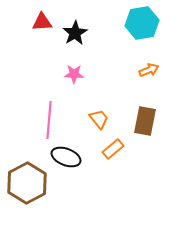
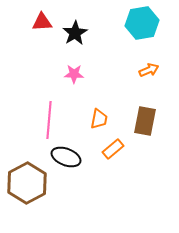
orange trapezoid: rotated 50 degrees clockwise
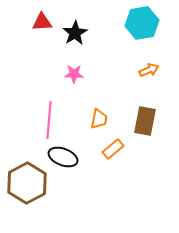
black ellipse: moved 3 px left
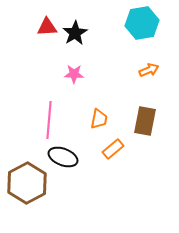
red triangle: moved 5 px right, 5 px down
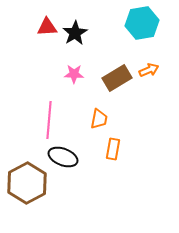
brown rectangle: moved 28 px left, 43 px up; rotated 48 degrees clockwise
orange rectangle: rotated 40 degrees counterclockwise
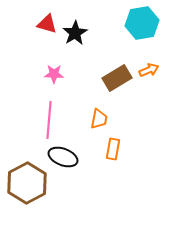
red triangle: moved 3 px up; rotated 20 degrees clockwise
pink star: moved 20 px left
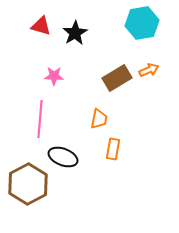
red triangle: moved 6 px left, 2 px down
pink star: moved 2 px down
pink line: moved 9 px left, 1 px up
brown hexagon: moved 1 px right, 1 px down
